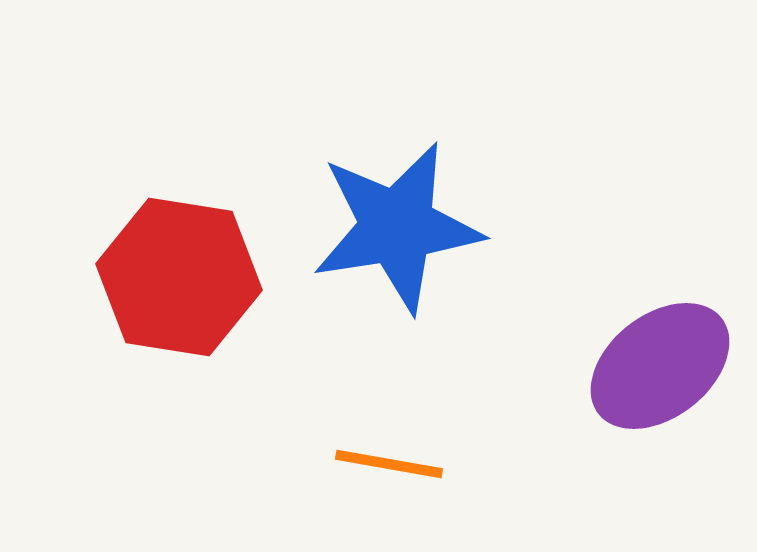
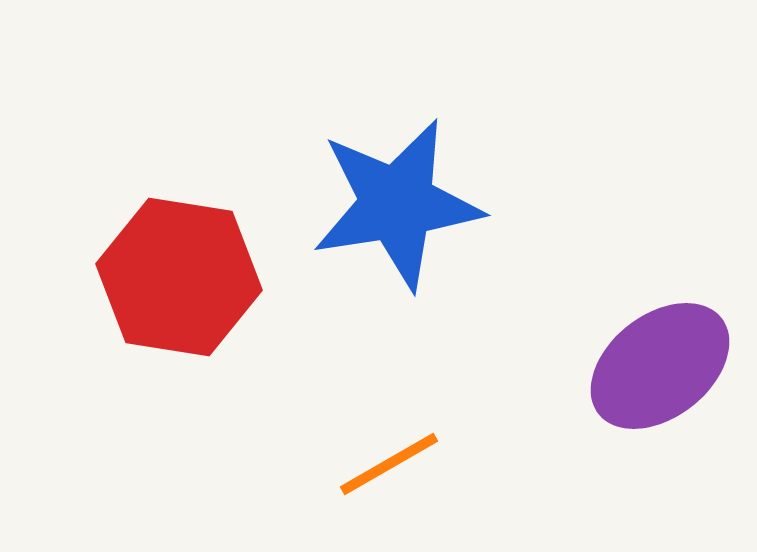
blue star: moved 23 px up
orange line: rotated 40 degrees counterclockwise
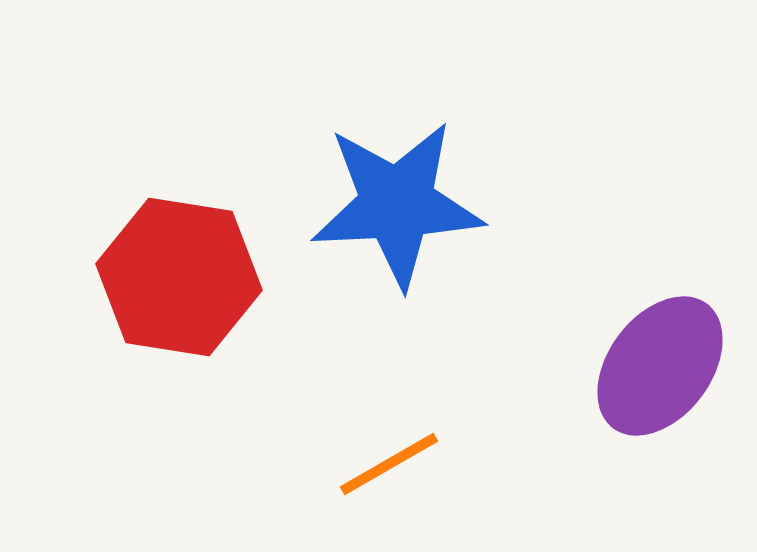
blue star: rotated 6 degrees clockwise
purple ellipse: rotated 15 degrees counterclockwise
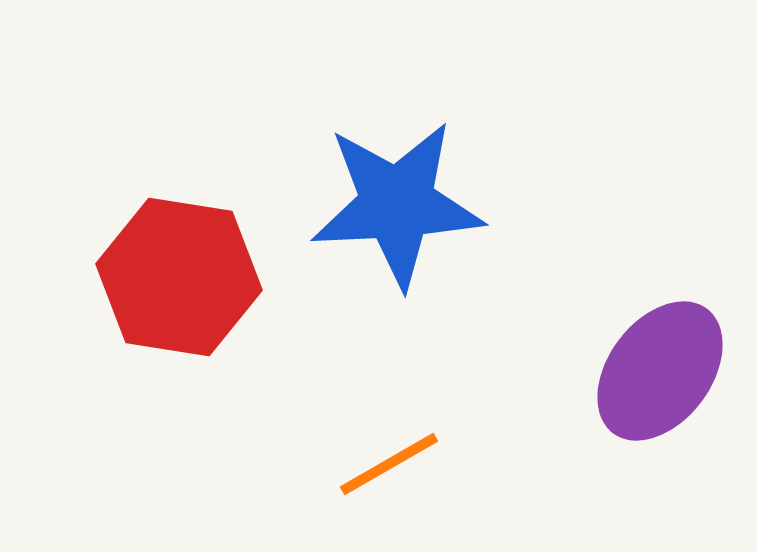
purple ellipse: moved 5 px down
